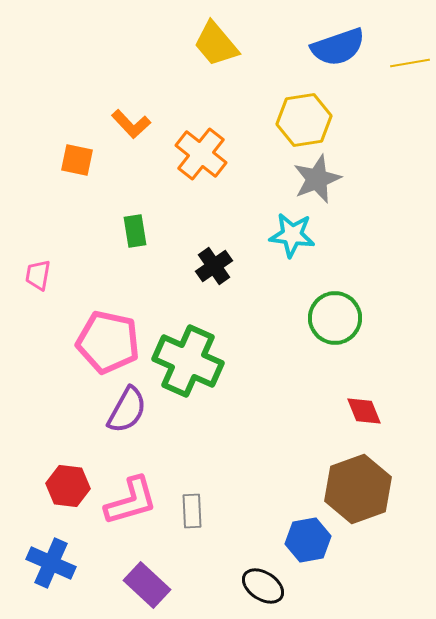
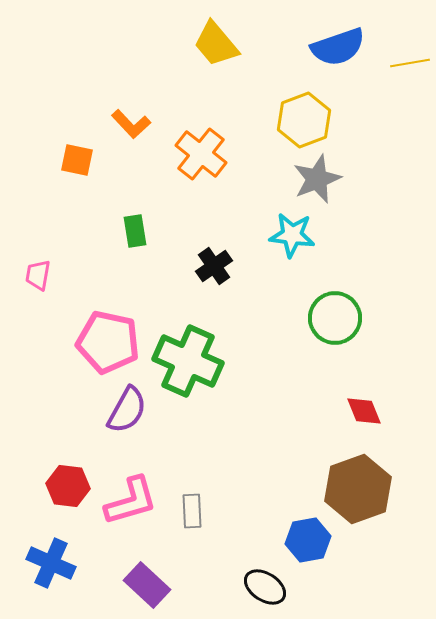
yellow hexagon: rotated 12 degrees counterclockwise
black ellipse: moved 2 px right, 1 px down
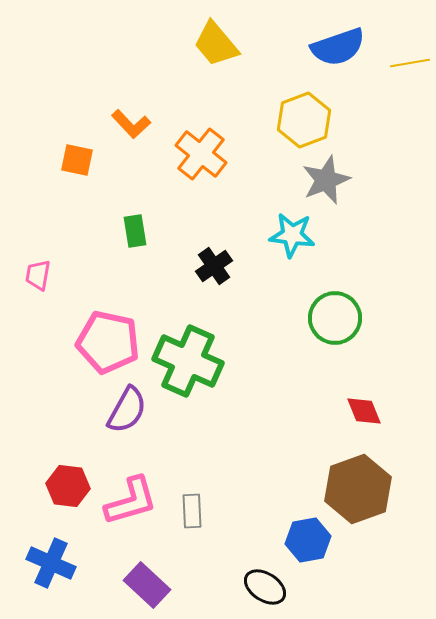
gray star: moved 9 px right, 1 px down
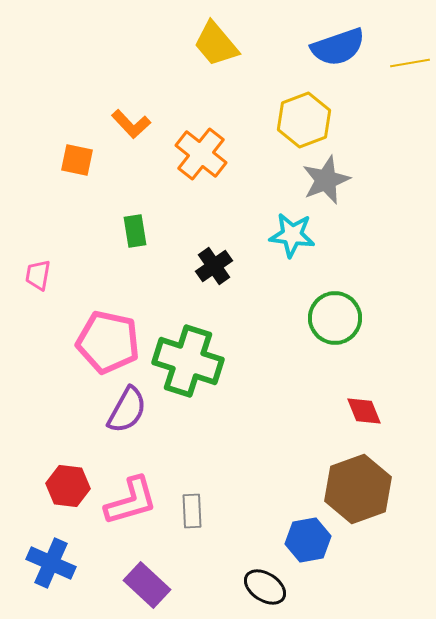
green cross: rotated 6 degrees counterclockwise
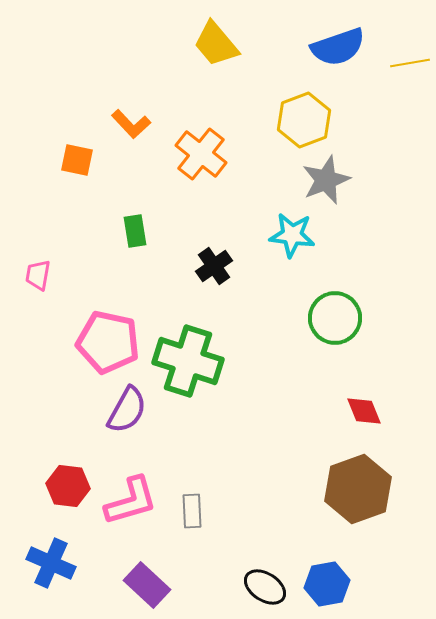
blue hexagon: moved 19 px right, 44 px down
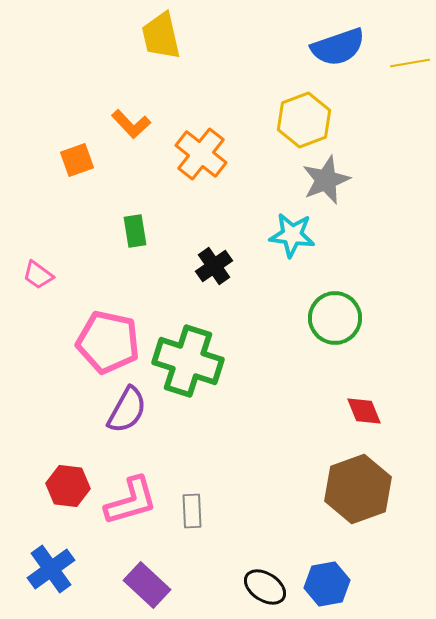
yellow trapezoid: moved 55 px left, 8 px up; rotated 27 degrees clockwise
orange square: rotated 32 degrees counterclockwise
pink trapezoid: rotated 64 degrees counterclockwise
blue cross: moved 6 px down; rotated 30 degrees clockwise
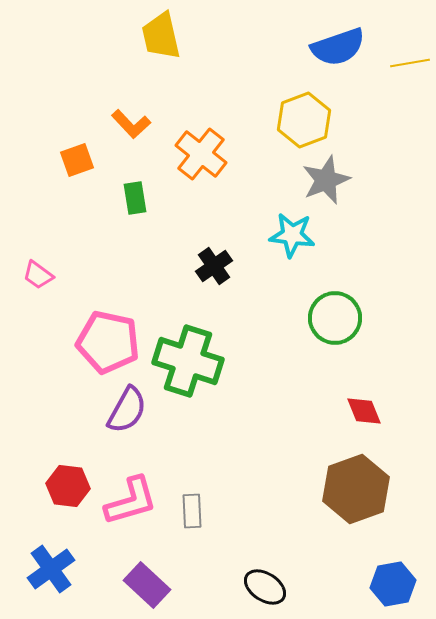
green rectangle: moved 33 px up
brown hexagon: moved 2 px left
blue hexagon: moved 66 px right
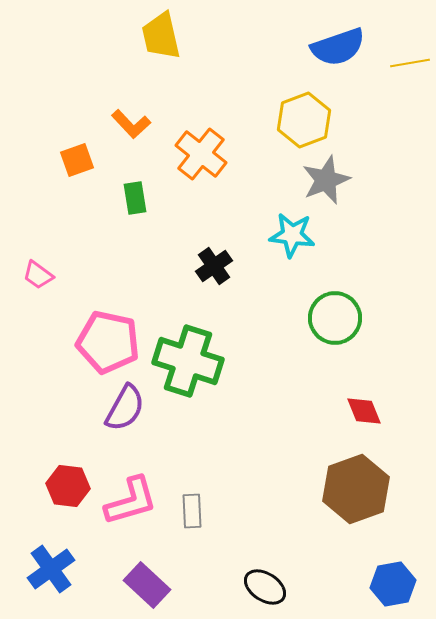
purple semicircle: moved 2 px left, 2 px up
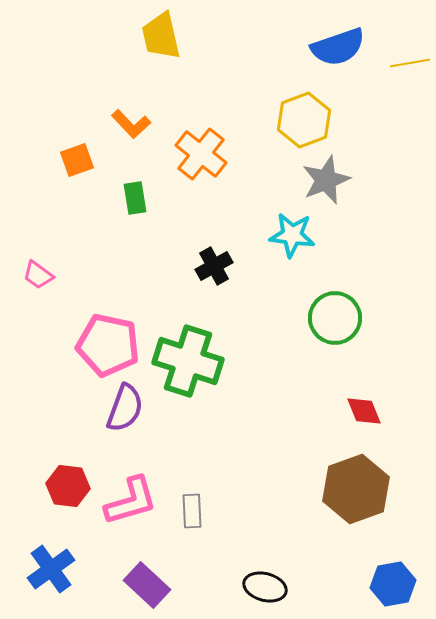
black cross: rotated 6 degrees clockwise
pink pentagon: moved 3 px down
purple semicircle: rotated 9 degrees counterclockwise
black ellipse: rotated 18 degrees counterclockwise
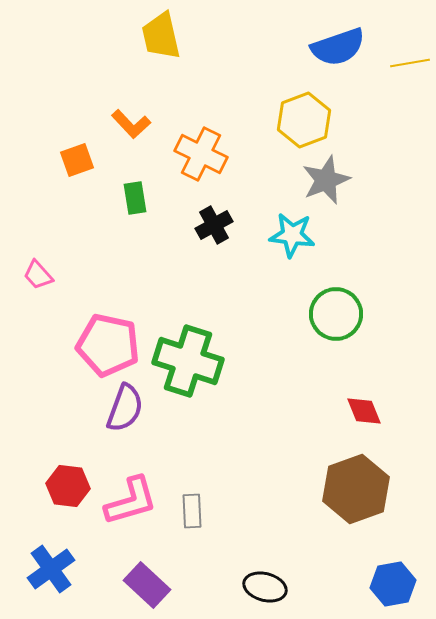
orange cross: rotated 12 degrees counterclockwise
black cross: moved 41 px up
pink trapezoid: rotated 12 degrees clockwise
green circle: moved 1 px right, 4 px up
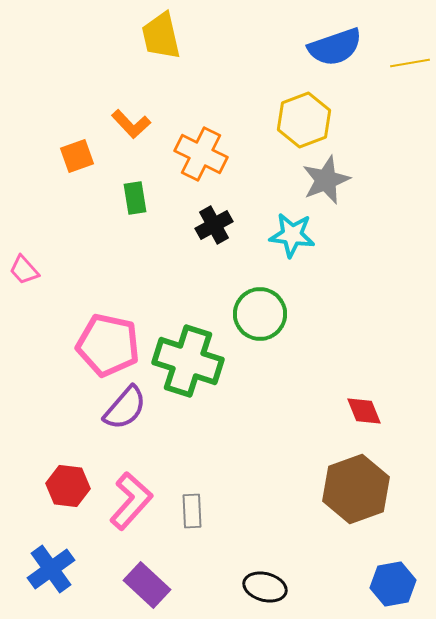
blue semicircle: moved 3 px left
orange square: moved 4 px up
pink trapezoid: moved 14 px left, 5 px up
green circle: moved 76 px left
purple semicircle: rotated 21 degrees clockwise
pink L-shape: rotated 32 degrees counterclockwise
